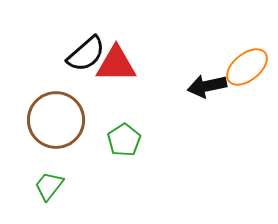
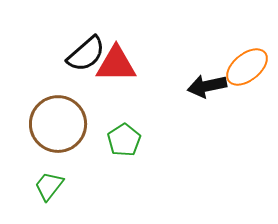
brown circle: moved 2 px right, 4 px down
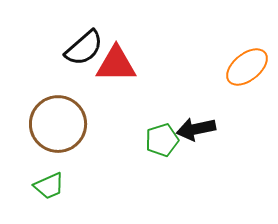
black semicircle: moved 2 px left, 6 px up
black arrow: moved 11 px left, 43 px down
green pentagon: moved 38 px right; rotated 16 degrees clockwise
green trapezoid: rotated 152 degrees counterclockwise
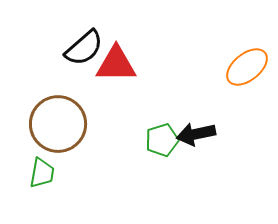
black arrow: moved 5 px down
green trapezoid: moved 7 px left, 13 px up; rotated 56 degrees counterclockwise
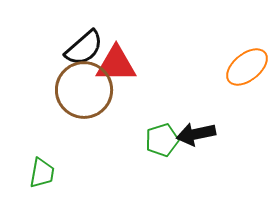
brown circle: moved 26 px right, 34 px up
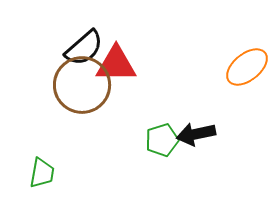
brown circle: moved 2 px left, 5 px up
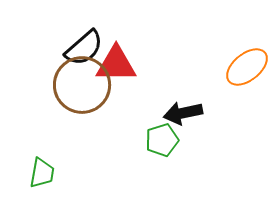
black arrow: moved 13 px left, 21 px up
